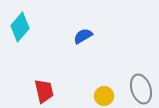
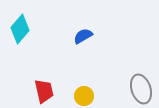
cyan diamond: moved 2 px down
yellow circle: moved 20 px left
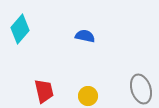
blue semicircle: moved 2 px right; rotated 42 degrees clockwise
yellow circle: moved 4 px right
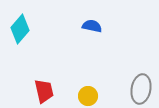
blue semicircle: moved 7 px right, 10 px up
gray ellipse: rotated 28 degrees clockwise
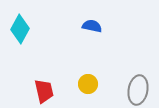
cyan diamond: rotated 12 degrees counterclockwise
gray ellipse: moved 3 px left, 1 px down
yellow circle: moved 12 px up
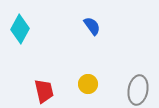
blue semicircle: rotated 42 degrees clockwise
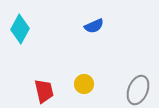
blue semicircle: moved 2 px right; rotated 102 degrees clockwise
yellow circle: moved 4 px left
gray ellipse: rotated 12 degrees clockwise
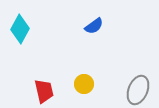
blue semicircle: rotated 12 degrees counterclockwise
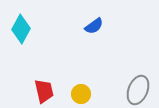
cyan diamond: moved 1 px right
yellow circle: moved 3 px left, 10 px down
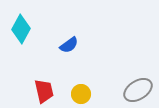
blue semicircle: moved 25 px left, 19 px down
gray ellipse: rotated 36 degrees clockwise
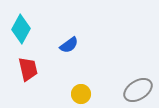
red trapezoid: moved 16 px left, 22 px up
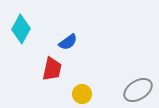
blue semicircle: moved 1 px left, 3 px up
red trapezoid: moved 24 px right; rotated 25 degrees clockwise
yellow circle: moved 1 px right
